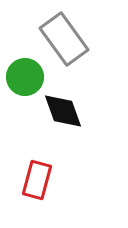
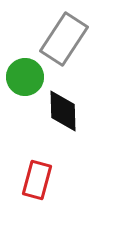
gray rectangle: rotated 69 degrees clockwise
black diamond: rotated 18 degrees clockwise
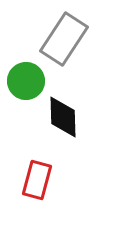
green circle: moved 1 px right, 4 px down
black diamond: moved 6 px down
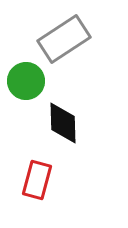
gray rectangle: rotated 24 degrees clockwise
black diamond: moved 6 px down
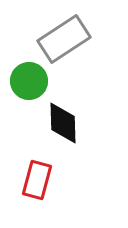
green circle: moved 3 px right
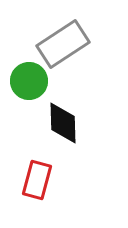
gray rectangle: moved 1 px left, 5 px down
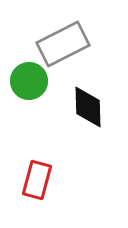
gray rectangle: rotated 6 degrees clockwise
black diamond: moved 25 px right, 16 px up
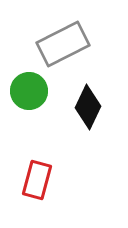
green circle: moved 10 px down
black diamond: rotated 27 degrees clockwise
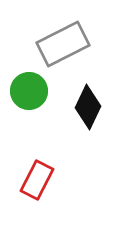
red rectangle: rotated 12 degrees clockwise
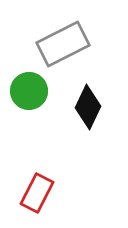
red rectangle: moved 13 px down
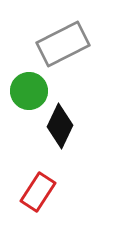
black diamond: moved 28 px left, 19 px down
red rectangle: moved 1 px right, 1 px up; rotated 6 degrees clockwise
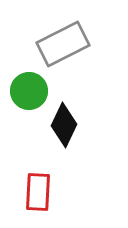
black diamond: moved 4 px right, 1 px up
red rectangle: rotated 30 degrees counterclockwise
